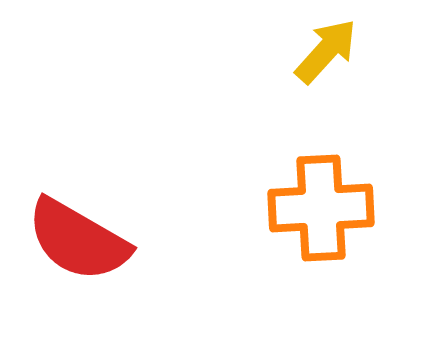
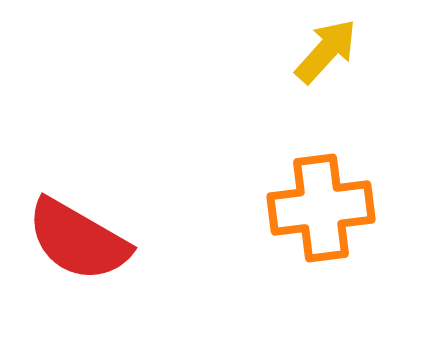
orange cross: rotated 4 degrees counterclockwise
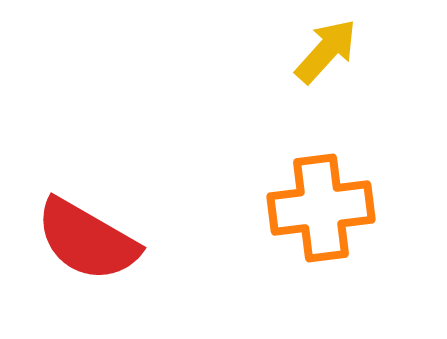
red semicircle: moved 9 px right
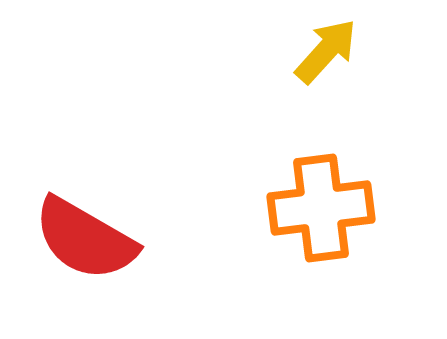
red semicircle: moved 2 px left, 1 px up
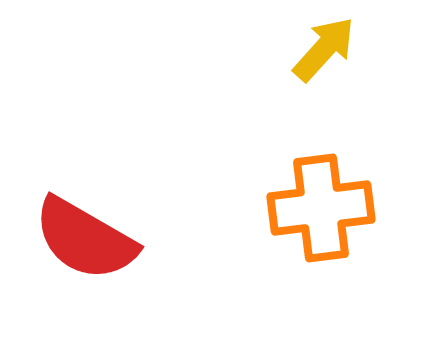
yellow arrow: moved 2 px left, 2 px up
